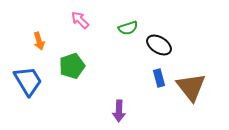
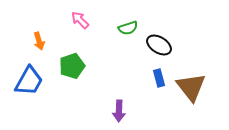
blue trapezoid: moved 1 px right; rotated 60 degrees clockwise
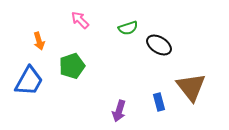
blue rectangle: moved 24 px down
purple arrow: rotated 15 degrees clockwise
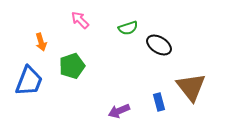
orange arrow: moved 2 px right, 1 px down
blue trapezoid: rotated 8 degrees counterclockwise
purple arrow: rotated 50 degrees clockwise
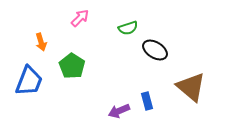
pink arrow: moved 2 px up; rotated 90 degrees clockwise
black ellipse: moved 4 px left, 5 px down
green pentagon: rotated 20 degrees counterclockwise
brown triangle: rotated 12 degrees counterclockwise
blue rectangle: moved 12 px left, 1 px up
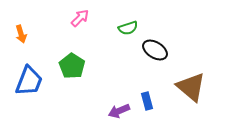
orange arrow: moved 20 px left, 8 px up
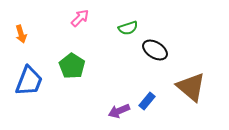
blue rectangle: rotated 54 degrees clockwise
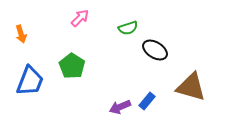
blue trapezoid: moved 1 px right
brown triangle: rotated 24 degrees counterclockwise
purple arrow: moved 1 px right, 4 px up
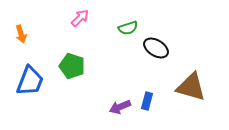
black ellipse: moved 1 px right, 2 px up
green pentagon: rotated 15 degrees counterclockwise
blue rectangle: rotated 24 degrees counterclockwise
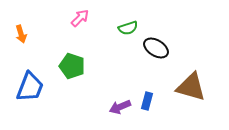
blue trapezoid: moved 6 px down
